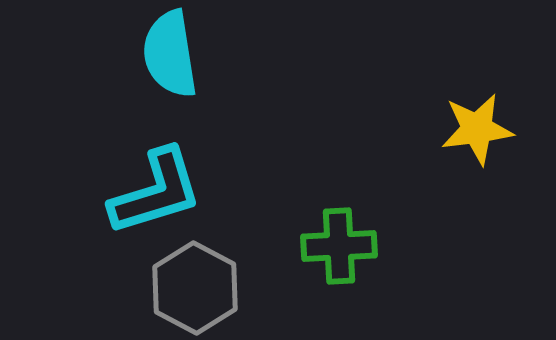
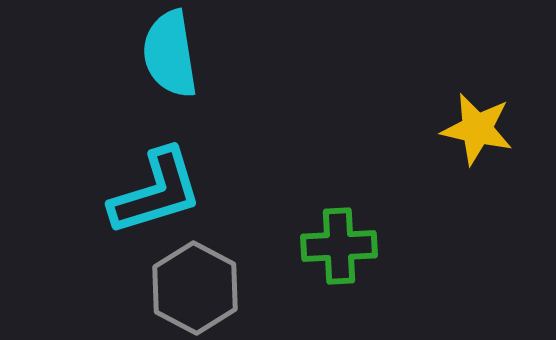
yellow star: rotated 20 degrees clockwise
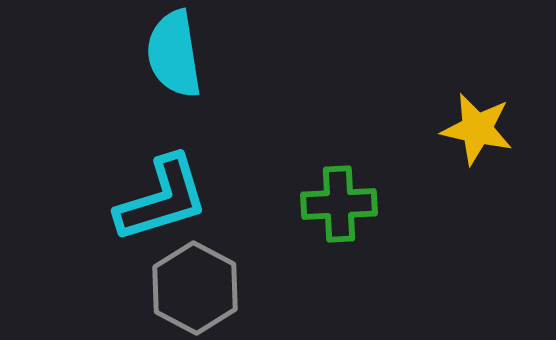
cyan semicircle: moved 4 px right
cyan L-shape: moved 6 px right, 7 px down
green cross: moved 42 px up
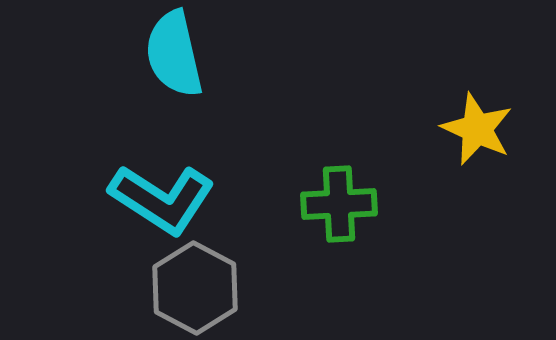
cyan semicircle: rotated 4 degrees counterclockwise
yellow star: rotated 12 degrees clockwise
cyan L-shape: rotated 50 degrees clockwise
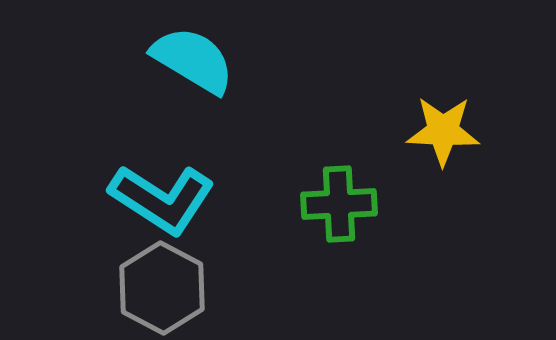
cyan semicircle: moved 19 px right, 6 px down; rotated 134 degrees clockwise
yellow star: moved 34 px left, 2 px down; rotated 22 degrees counterclockwise
gray hexagon: moved 33 px left
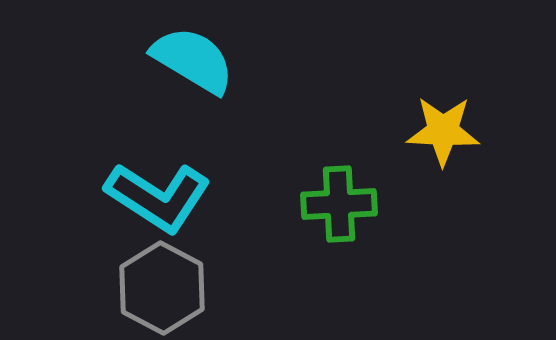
cyan L-shape: moved 4 px left, 2 px up
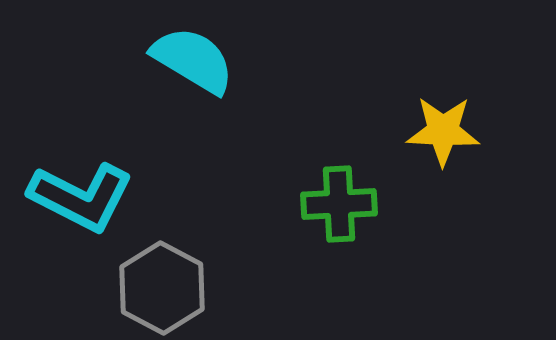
cyan L-shape: moved 77 px left; rotated 6 degrees counterclockwise
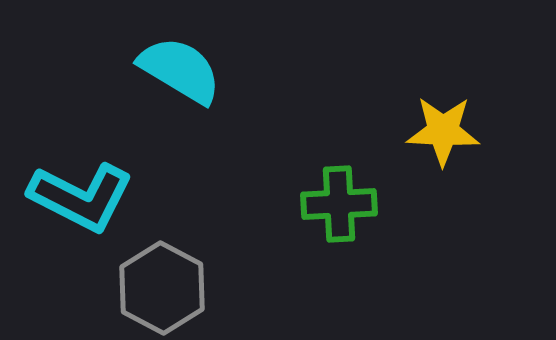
cyan semicircle: moved 13 px left, 10 px down
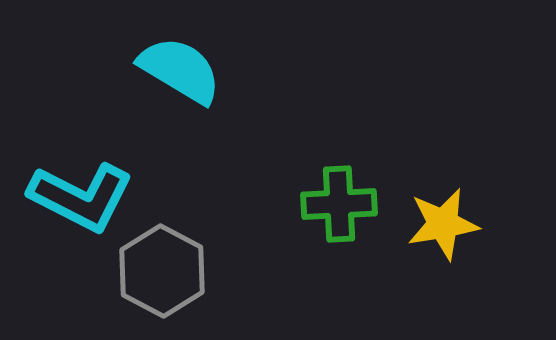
yellow star: moved 93 px down; rotated 12 degrees counterclockwise
gray hexagon: moved 17 px up
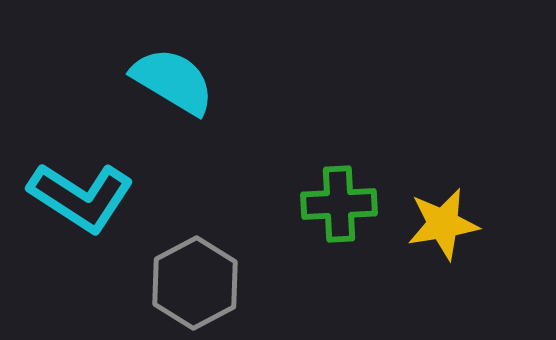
cyan semicircle: moved 7 px left, 11 px down
cyan L-shape: rotated 6 degrees clockwise
gray hexagon: moved 33 px right, 12 px down; rotated 4 degrees clockwise
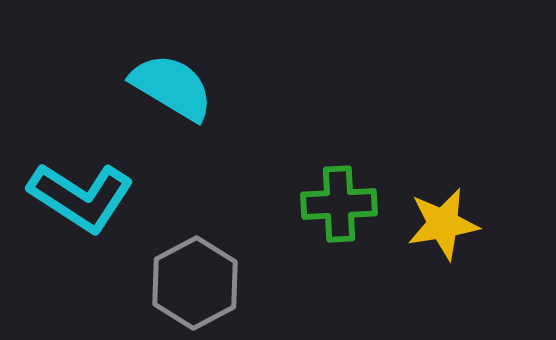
cyan semicircle: moved 1 px left, 6 px down
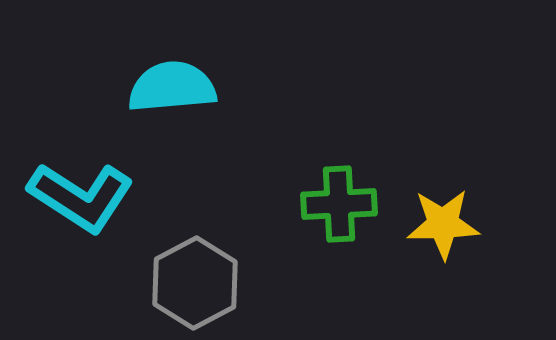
cyan semicircle: rotated 36 degrees counterclockwise
yellow star: rotated 8 degrees clockwise
